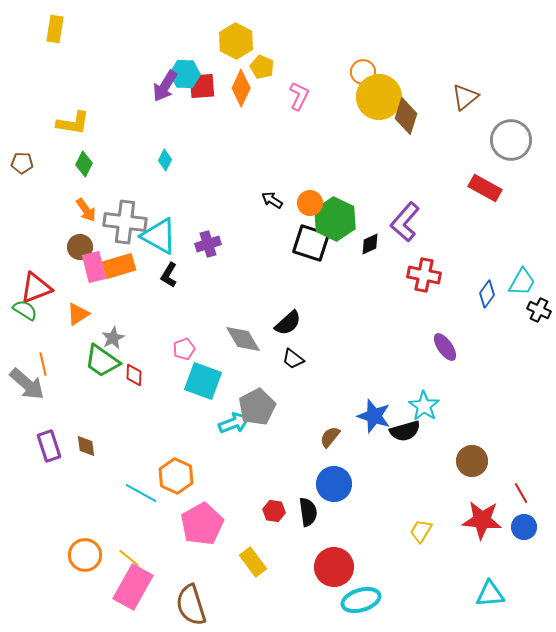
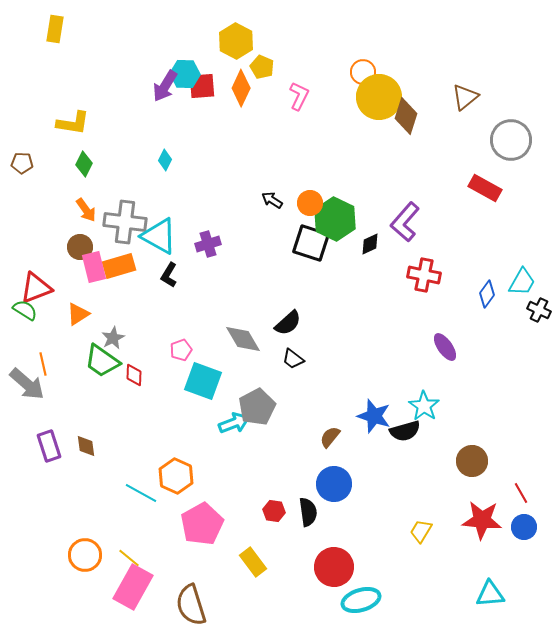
pink pentagon at (184, 349): moved 3 px left, 1 px down
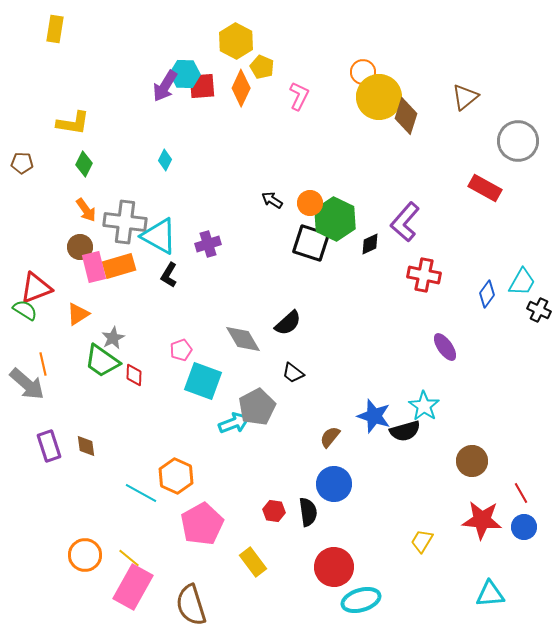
gray circle at (511, 140): moved 7 px right, 1 px down
black trapezoid at (293, 359): moved 14 px down
yellow trapezoid at (421, 531): moved 1 px right, 10 px down
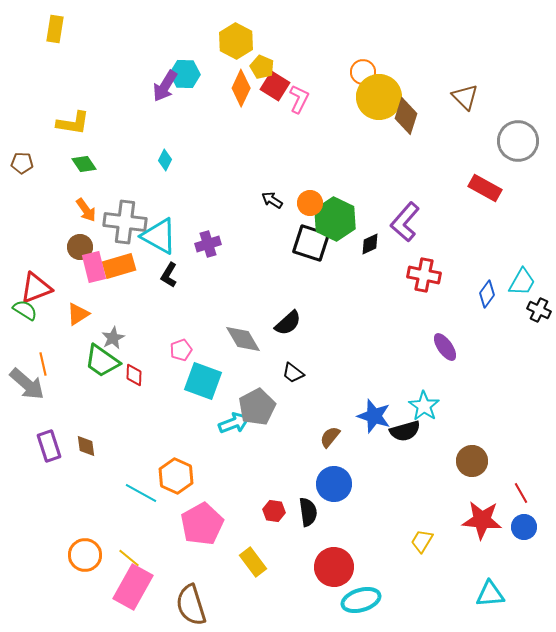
red square at (202, 86): moved 73 px right; rotated 36 degrees clockwise
pink L-shape at (299, 96): moved 3 px down
brown triangle at (465, 97): rotated 36 degrees counterclockwise
green diamond at (84, 164): rotated 60 degrees counterclockwise
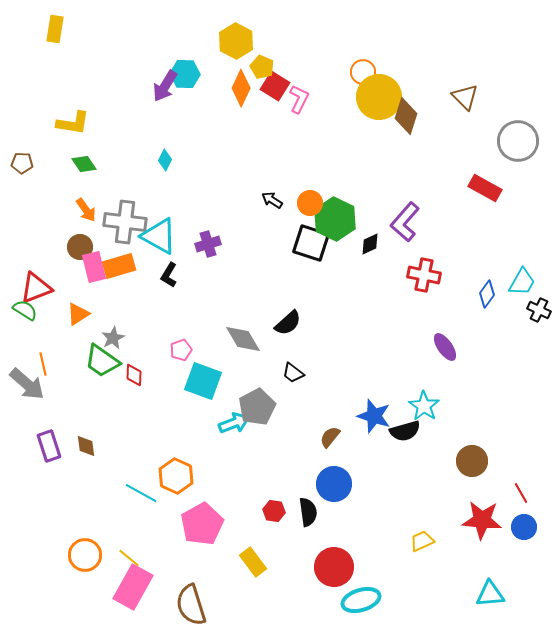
yellow trapezoid at (422, 541): rotated 35 degrees clockwise
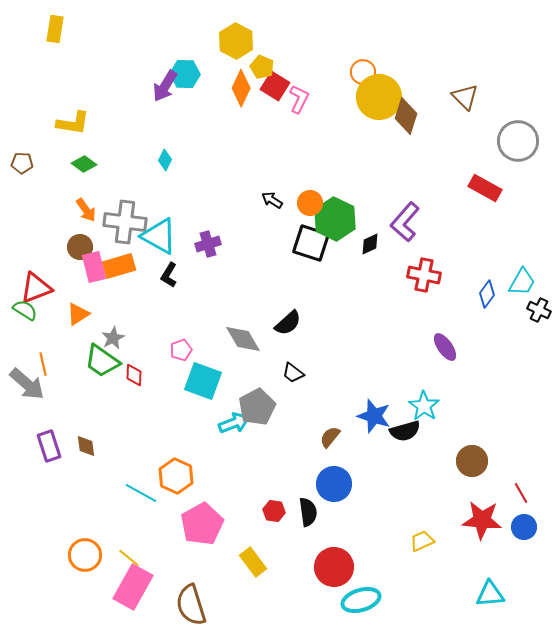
green diamond at (84, 164): rotated 20 degrees counterclockwise
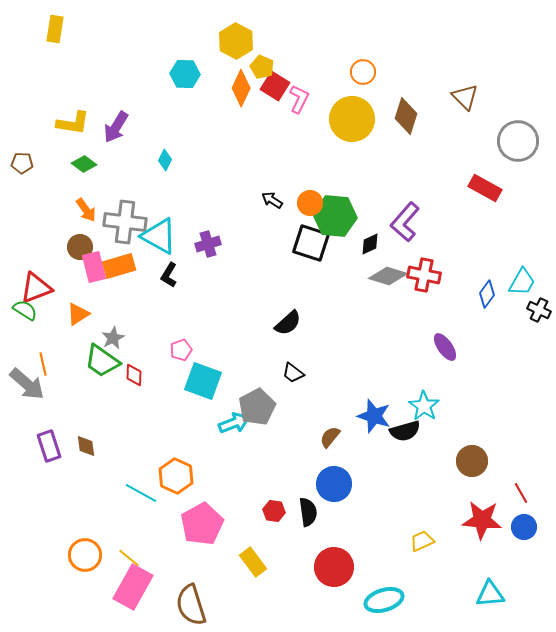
purple arrow at (165, 86): moved 49 px left, 41 px down
yellow circle at (379, 97): moved 27 px left, 22 px down
green hexagon at (335, 219): moved 3 px up; rotated 21 degrees counterclockwise
gray diamond at (243, 339): moved 145 px right, 63 px up; rotated 42 degrees counterclockwise
cyan ellipse at (361, 600): moved 23 px right
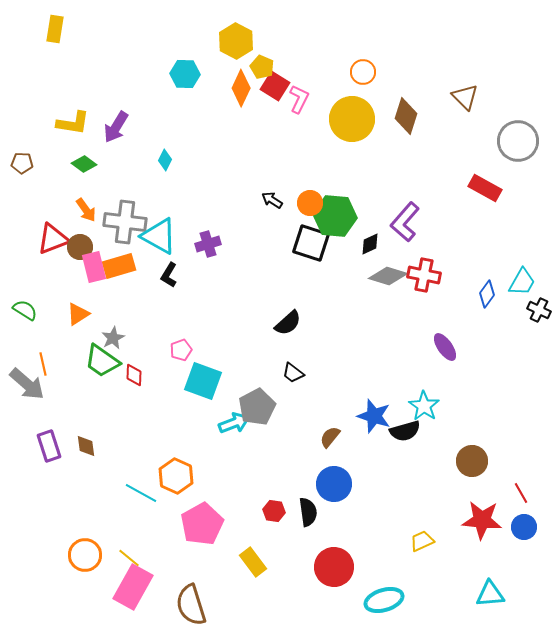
red triangle at (36, 288): moved 17 px right, 49 px up
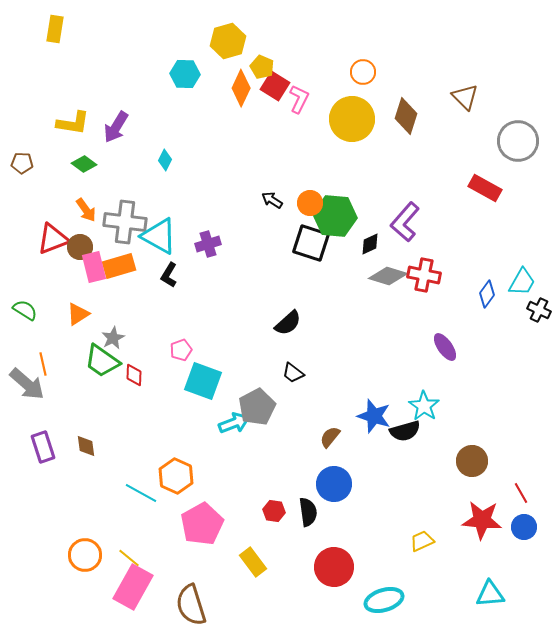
yellow hexagon at (236, 41): moved 8 px left; rotated 16 degrees clockwise
purple rectangle at (49, 446): moved 6 px left, 1 px down
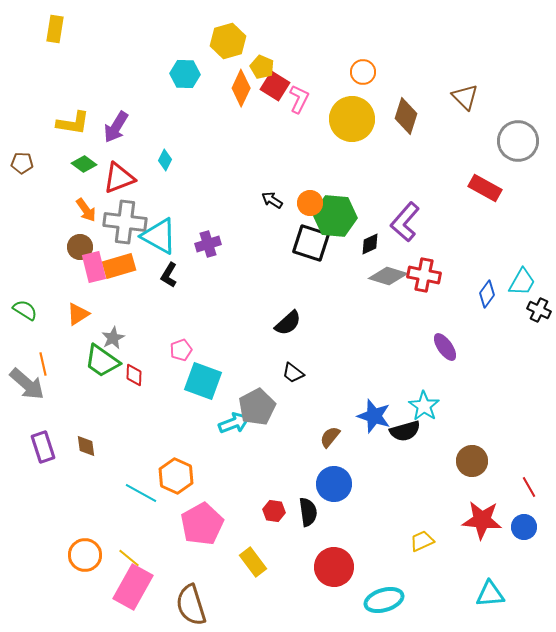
red triangle at (53, 239): moved 66 px right, 61 px up
red line at (521, 493): moved 8 px right, 6 px up
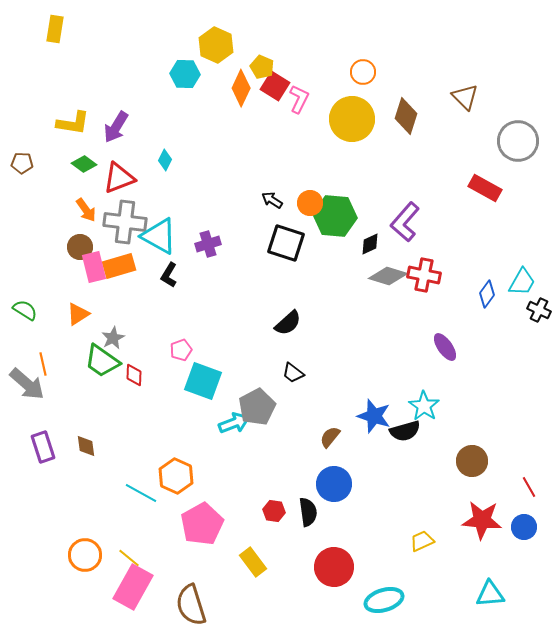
yellow hexagon at (228, 41): moved 12 px left, 4 px down; rotated 20 degrees counterclockwise
black square at (311, 243): moved 25 px left
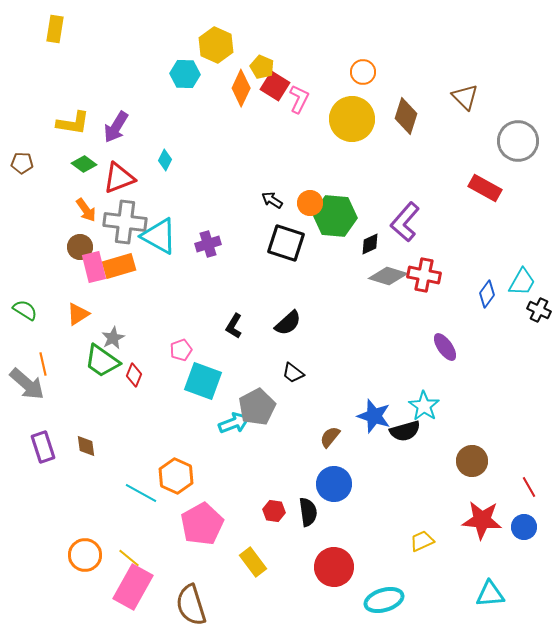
black L-shape at (169, 275): moved 65 px right, 51 px down
red diamond at (134, 375): rotated 20 degrees clockwise
